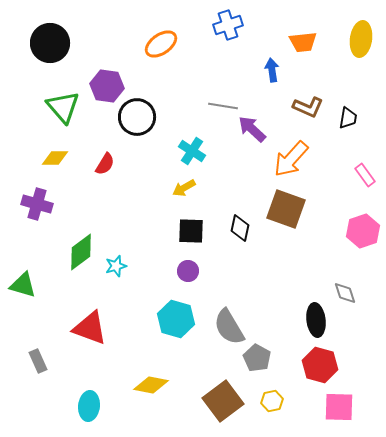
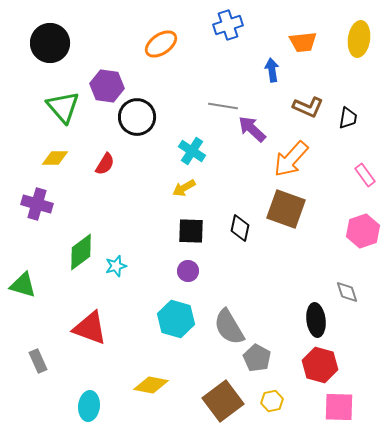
yellow ellipse at (361, 39): moved 2 px left
gray diamond at (345, 293): moved 2 px right, 1 px up
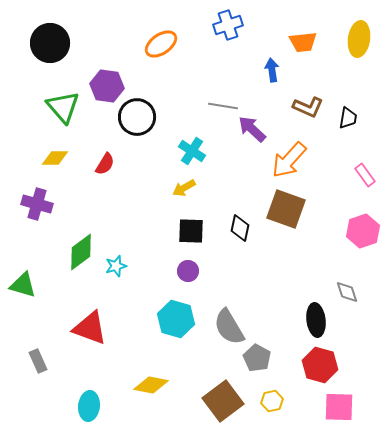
orange arrow at (291, 159): moved 2 px left, 1 px down
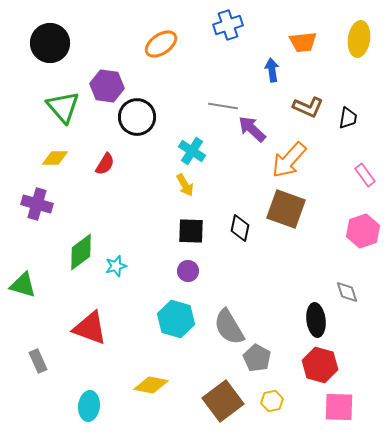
yellow arrow at (184, 188): moved 1 px right, 3 px up; rotated 90 degrees counterclockwise
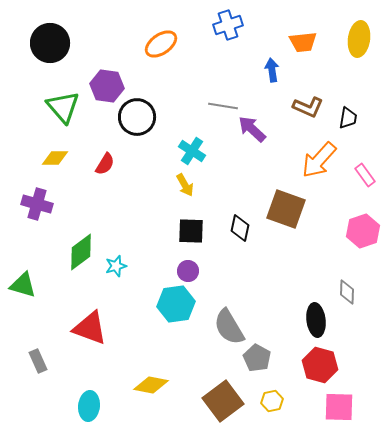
orange arrow at (289, 160): moved 30 px right
gray diamond at (347, 292): rotated 20 degrees clockwise
cyan hexagon at (176, 319): moved 15 px up; rotated 24 degrees counterclockwise
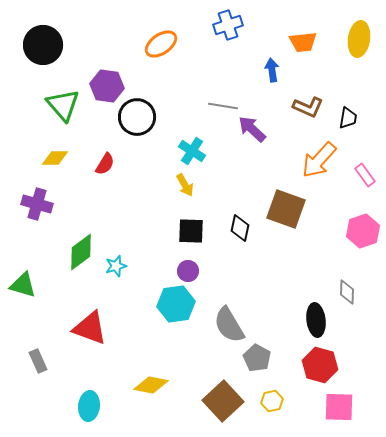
black circle at (50, 43): moved 7 px left, 2 px down
green triangle at (63, 107): moved 2 px up
gray semicircle at (229, 327): moved 2 px up
brown square at (223, 401): rotated 6 degrees counterclockwise
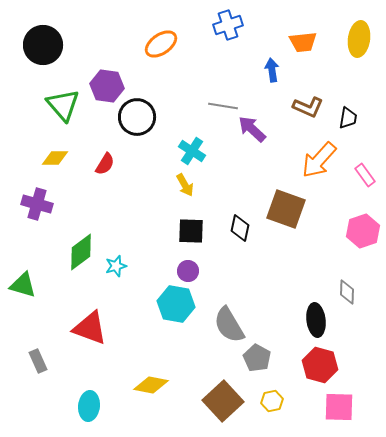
cyan hexagon at (176, 304): rotated 18 degrees clockwise
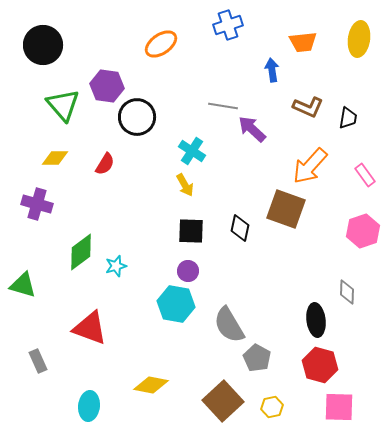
orange arrow at (319, 160): moved 9 px left, 6 px down
yellow hexagon at (272, 401): moved 6 px down
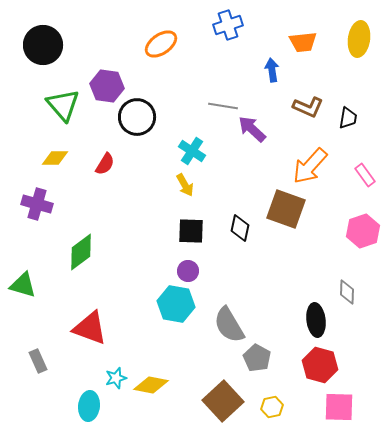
cyan star at (116, 266): moved 112 px down
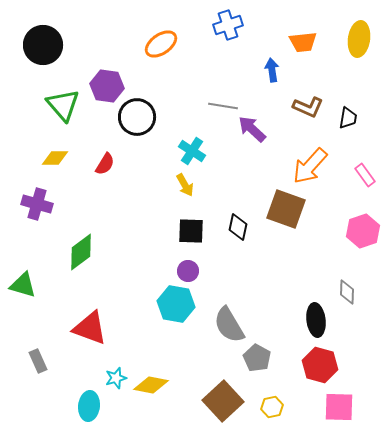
black diamond at (240, 228): moved 2 px left, 1 px up
